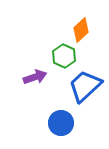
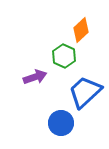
blue trapezoid: moved 6 px down
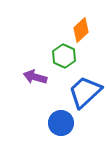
purple arrow: rotated 145 degrees counterclockwise
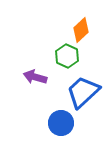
green hexagon: moved 3 px right
blue trapezoid: moved 2 px left
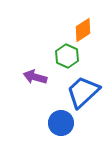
orange diamond: moved 2 px right; rotated 10 degrees clockwise
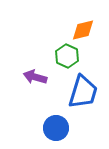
orange diamond: rotated 20 degrees clockwise
blue trapezoid: rotated 150 degrees clockwise
blue circle: moved 5 px left, 5 px down
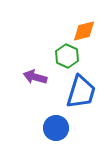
orange diamond: moved 1 px right, 1 px down
blue trapezoid: moved 2 px left
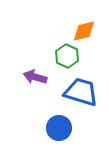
blue trapezoid: rotated 90 degrees counterclockwise
blue circle: moved 3 px right
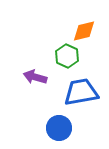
blue trapezoid: rotated 27 degrees counterclockwise
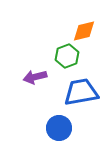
green hexagon: rotated 15 degrees clockwise
purple arrow: rotated 30 degrees counterclockwise
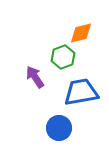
orange diamond: moved 3 px left, 2 px down
green hexagon: moved 4 px left, 1 px down
purple arrow: rotated 70 degrees clockwise
